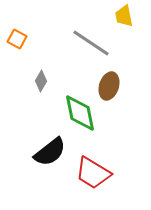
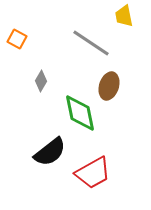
red trapezoid: rotated 60 degrees counterclockwise
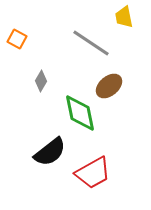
yellow trapezoid: moved 1 px down
brown ellipse: rotated 32 degrees clockwise
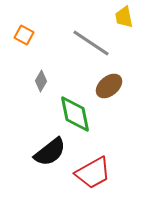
orange square: moved 7 px right, 4 px up
green diamond: moved 5 px left, 1 px down
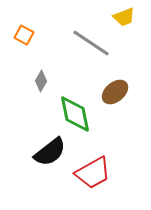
yellow trapezoid: rotated 100 degrees counterclockwise
brown ellipse: moved 6 px right, 6 px down
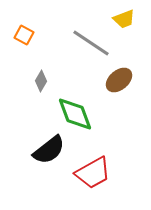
yellow trapezoid: moved 2 px down
brown ellipse: moved 4 px right, 12 px up
green diamond: rotated 9 degrees counterclockwise
black semicircle: moved 1 px left, 2 px up
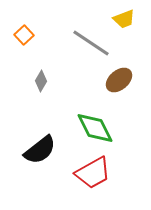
orange square: rotated 18 degrees clockwise
green diamond: moved 20 px right, 14 px down; rotated 6 degrees counterclockwise
black semicircle: moved 9 px left
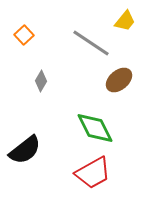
yellow trapezoid: moved 1 px right, 2 px down; rotated 30 degrees counterclockwise
black semicircle: moved 15 px left
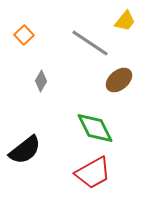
gray line: moved 1 px left
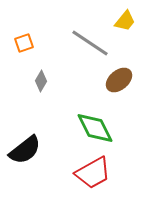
orange square: moved 8 px down; rotated 24 degrees clockwise
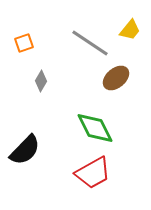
yellow trapezoid: moved 5 px right, 9 px down
brown ellipse: moved 3 px left, 2 px up
black semicircle: rotated 8 degrees counterclockwise
